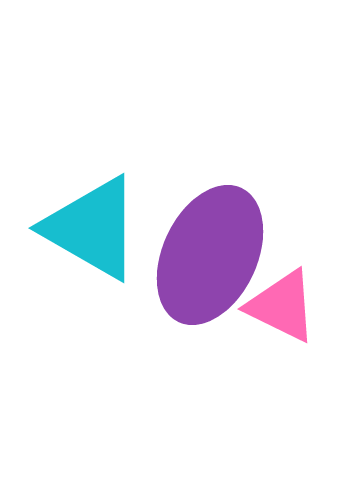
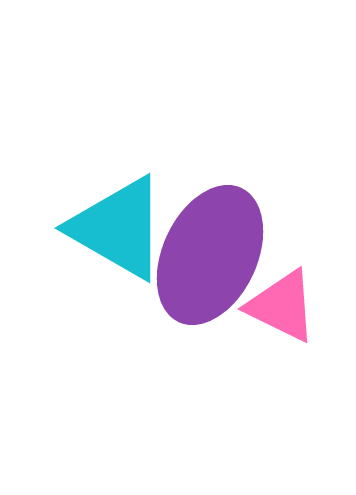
cyan triangle: moved 26 px right
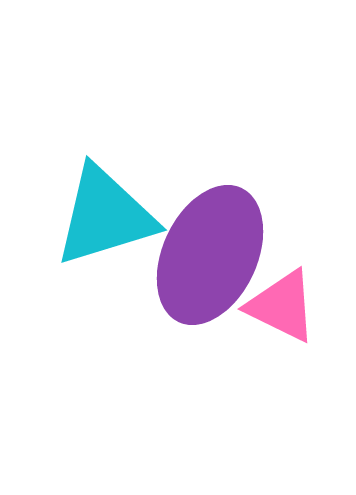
cyan triangle: moved 13 px left, 12 px up; rotated 47 degrees counterclockwise
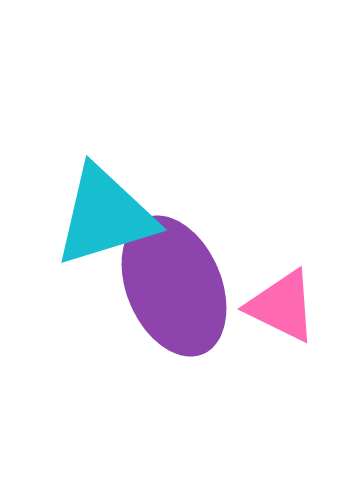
purple ellipse: moved 36 px left, 31 px down; rotated 48 degrees counterclockwise
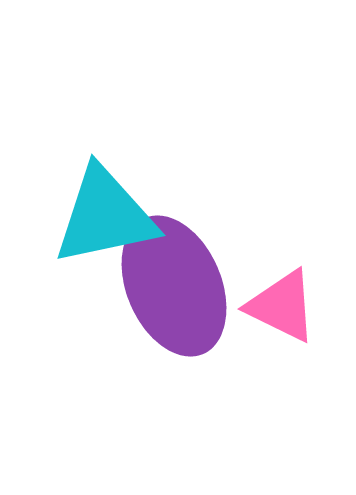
cyan triangle: rotated 5 degrees clockwise
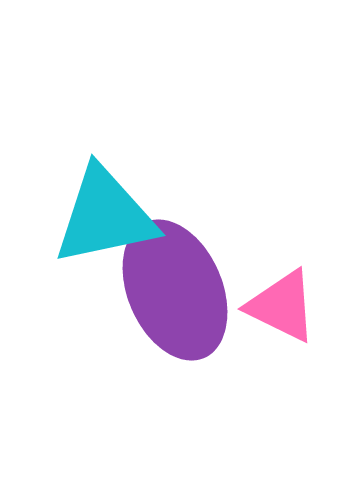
purple ellipse: moved 1 px right, 4 px down
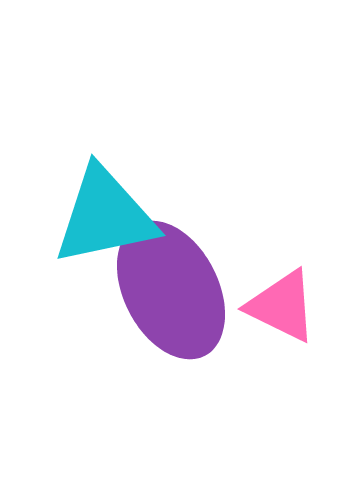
purple ellipse: moved 4 px left; rotated 4 degrees counterclockwise
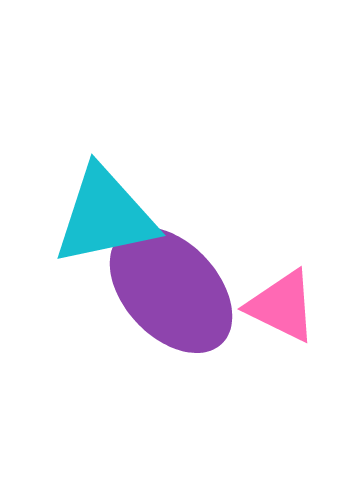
purple ellipse: rotated 16 degrees counterclockwise
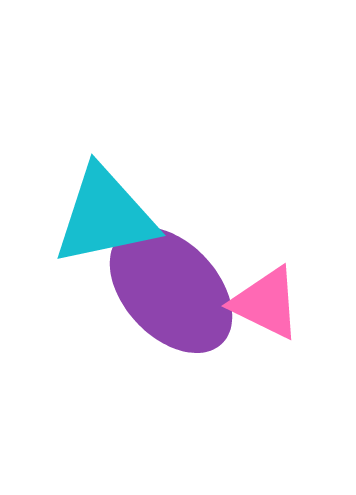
pink triangle: moved 16 px left, 3 px up
